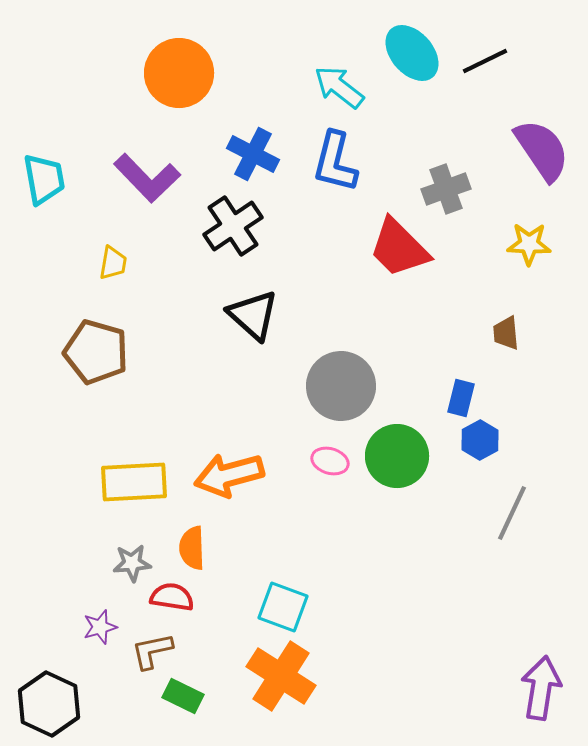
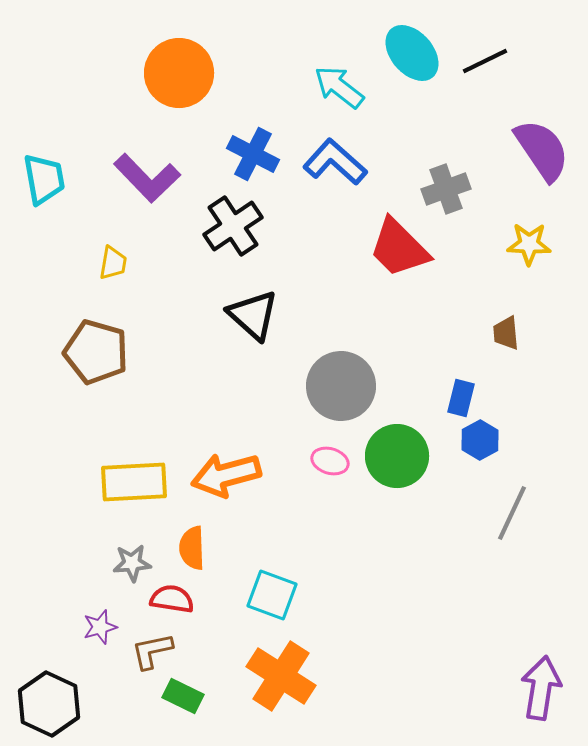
blue L-shape: rotated 118 degrees clockwise
orange arrow: moved 3 px left
red semicircle: moved 2 px down
cyan square: moved 11 px left, 12 px up
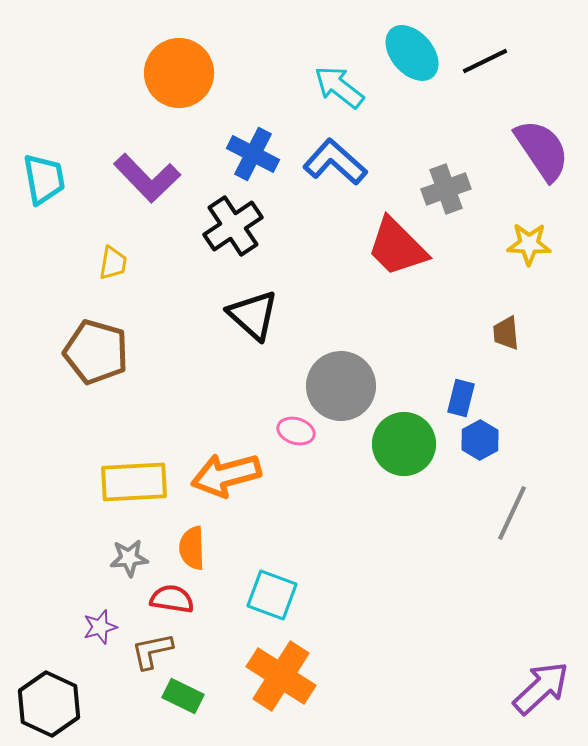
red trapezoid: moved 2 px left, 1 px up
green circle: moved 7 px right, 12 px up
pink ellipse: moved 34 px left, 30 px up
gray star: moved 3 px left, 5 px up
purple arrow: rotated 38 degrees clockwise
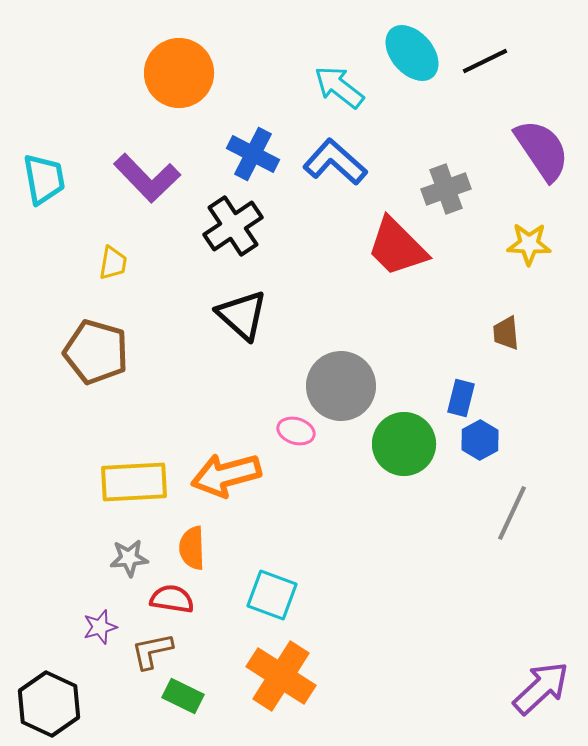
black triangle: moved 11 px left
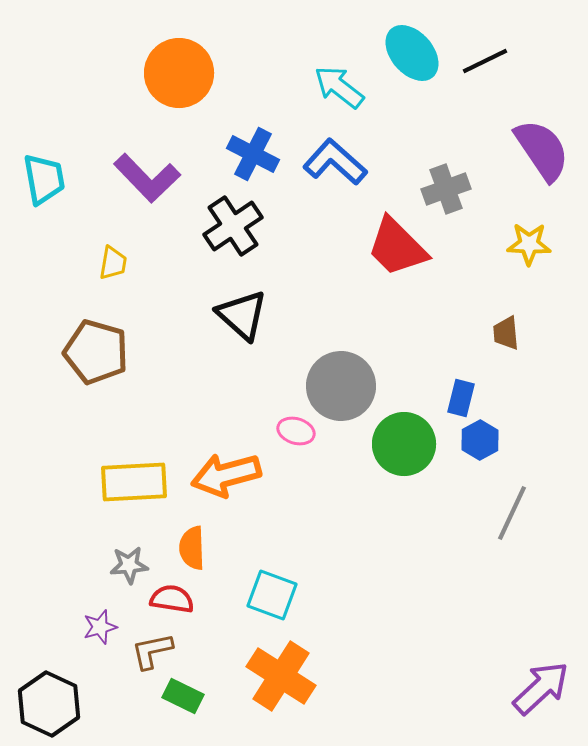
gray star: moved 7 px down
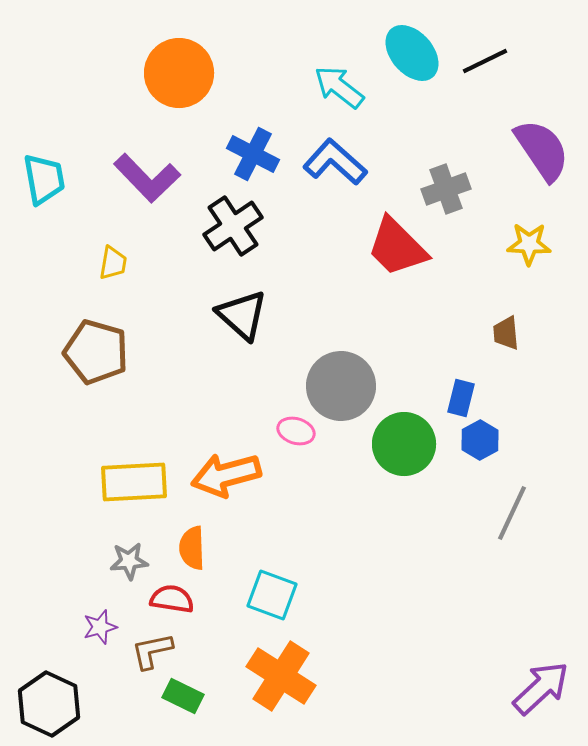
gray star: moved 4 px up
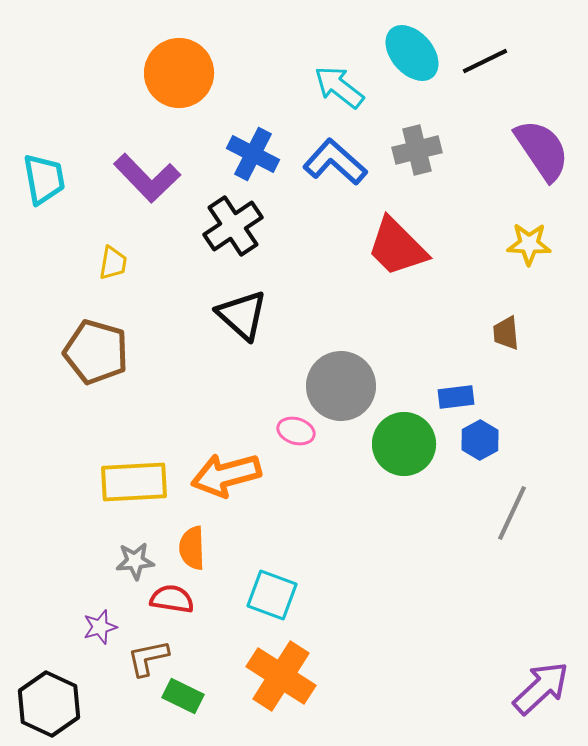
gray cross: moved 29 px left, 39 px up; rotated 6 degrees clockwise
blue rectangle: moved 5 px left, 1 px up; rotated 69 degrees clockwise
gray star: moved 6 px right
brown L-shape: moved 4 px left, 7 px down
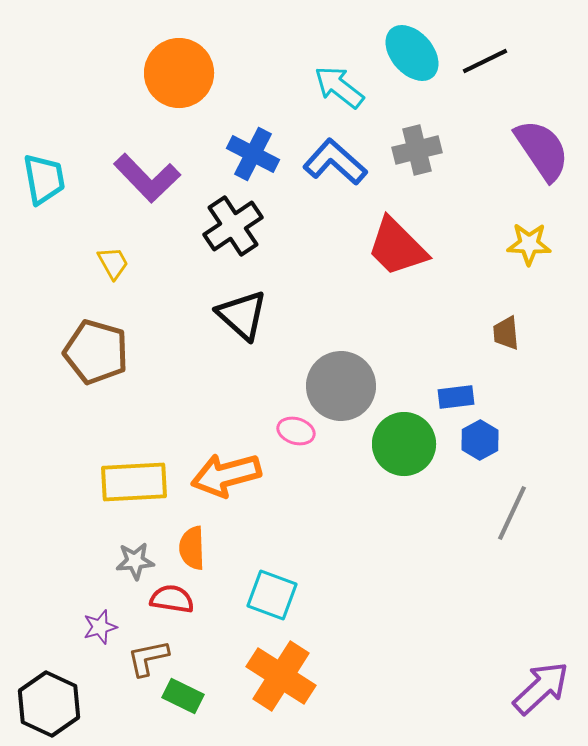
yellow trapezoid: rotated 39 degrees counterclockwise
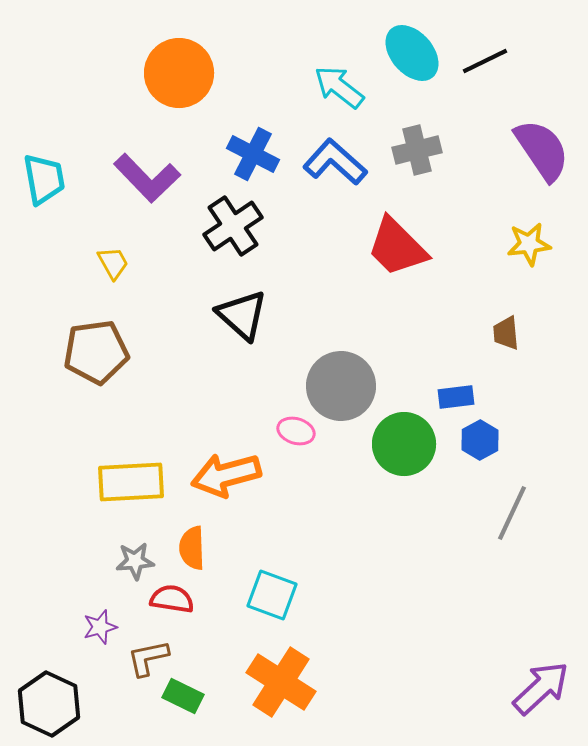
yellow star: rotated 9 degrees counterclockwise
brown pentagon: rotated 24 degrees counterclockwise
yellow rectangle: moved 3 px left
orange cross: moved 6 px down
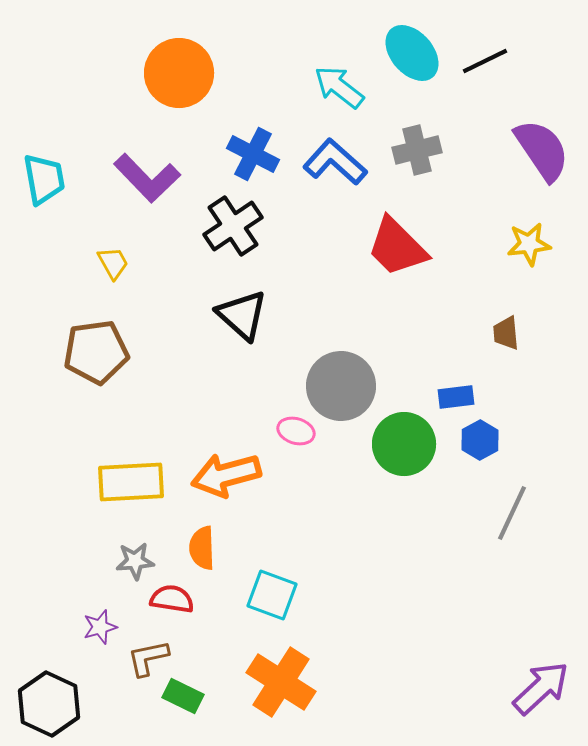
orange semicircle: moved 10 px right
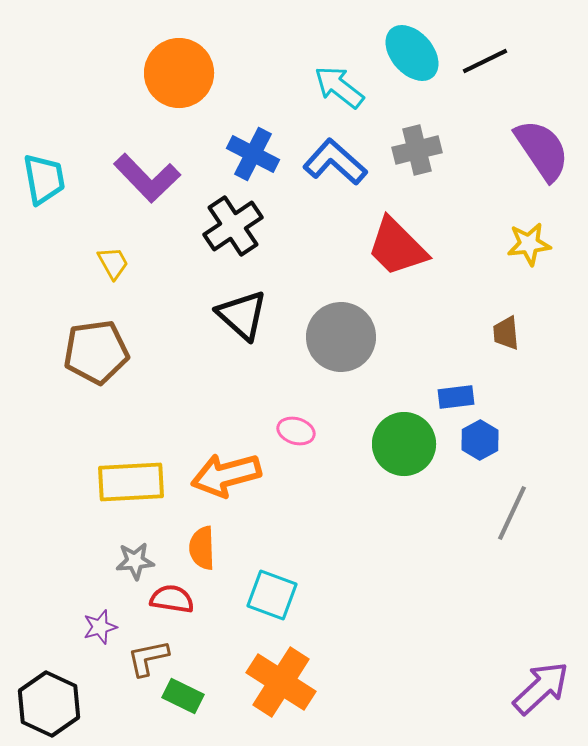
gray circle: moved 49 px up
